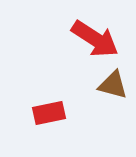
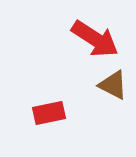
brown triangle: rotated 12 degrees clockwise
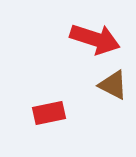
red arrow: rotated 15 degrees counterclockwise
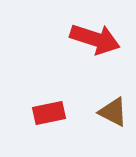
brown triangle: moved 27 px down
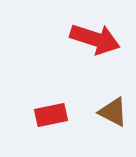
red rectangle: moved 2 px right, 2 px down
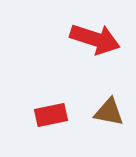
brown triangle: moved 4 px left; rotated 16 degrees counterclockwise
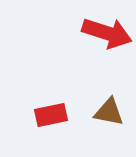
red arrow: moved 12 px right, 6 px up
